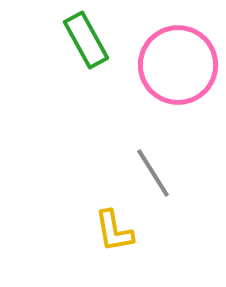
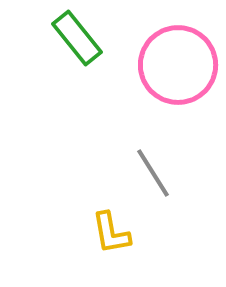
green rectangle: moved 9 px left, 2 px up; rotated 10 degrees counterclockwise
yellow L-shape: moved 3 px left, 2 px down
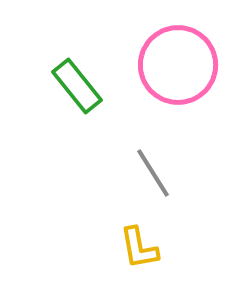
green rectangle: moved 48 px down
yellow L-shape: moved 28 px right, 15 px down
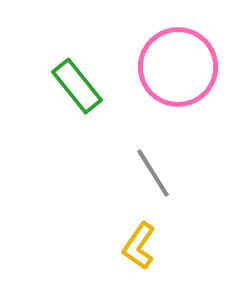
pink circle: moved 2 px down
yellow L-shape: moved 2 px up; rotated 45 degrees clockwise
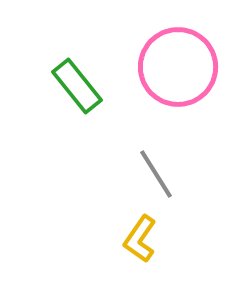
gray line: moved 3 px right, 1 px down
yellow L-shape: moved 1 px right, 7 px up
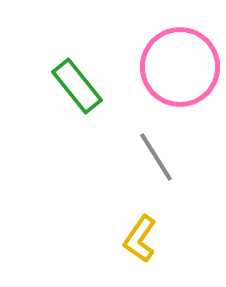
pink circle: moved 2 px right
gray line: moved 17 px up
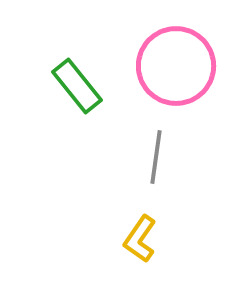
pink circle: moved 4 px left, 1 px up
gray line: rotated 40 degrees clockwise
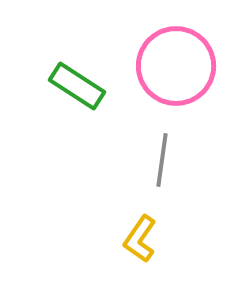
green rectangle: rotated 18 degrees counterclockwise
gray line: moved 6 px right, 3 px down
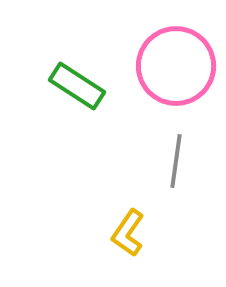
gray line: moved 14 px right, 1 px down
yellow L-shape: moved 12 px left, 6 px up
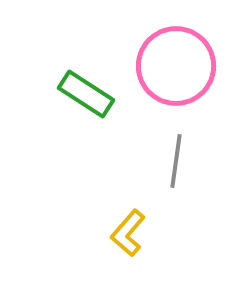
green rectangle: moved 9 px right, 8 px down
yellow L-shape: rotated 6 degrees clockwise
